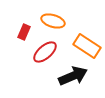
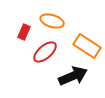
orange ellipse: moved 1 px left
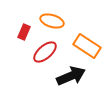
black arrow: moved 2 px left
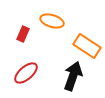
red rectangle: moved 1 px left, 2 px down
red ellipse: moved 19 px left, 21 px down
black arrow: moved 2 px right; rotated 48 degrees counterclockwise
